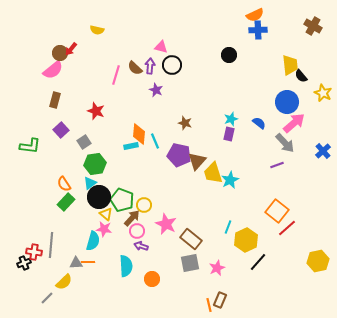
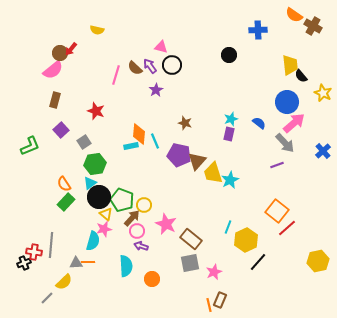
orange semicircle at (255, 15): moved 39 px right; rotated 60 degrees clockwise
purple arrow at (150, 66): rotated 42 degrees counterclockwise
purple star at (156, 90): rotated 16 degrees clockwise
green L-shape at (30, 146): rotated 30 degrees counterclockwise
pink star at (104, 229): rotated 21 degrees counterclockwise
pink star at (217, 268): moved 3 px left, 4 px down
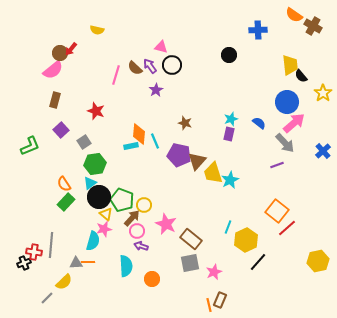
yellow star at (323, 93): rotated 12 degrees clockwise
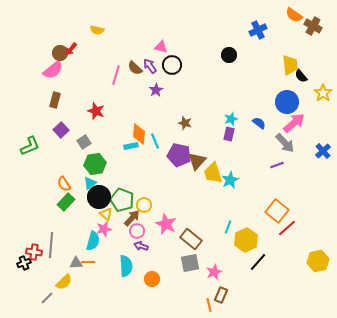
blue cross at (258, 30): rotated 24 degrees counterclockwise
brown rectangle at (220, 300): moved 1 px right, 5 px up
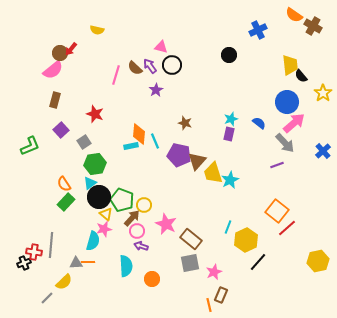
red star at (96, 111): moved 1 px left, 3 px down
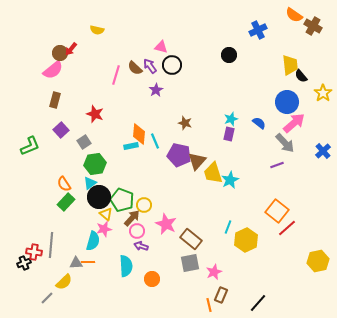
black line at (258, 262): moved 41 px down
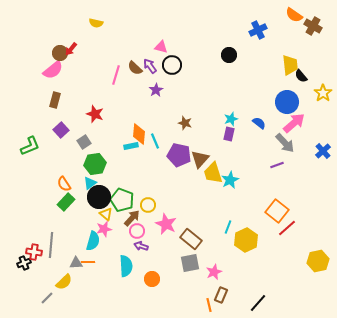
yellow semicircle at (97, 30): moved 1 px left, 7 px up
brown triangle at (197, 161): moved 3 px right, 2 px up
yellow circle at (144, 205): moved 4 px right
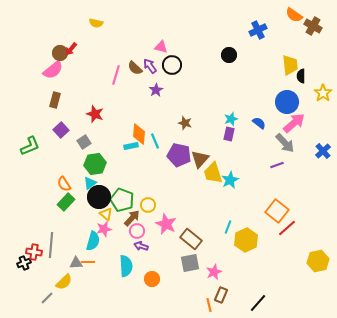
black semicircle at (301, 76): rotated 40 degrees clockwise
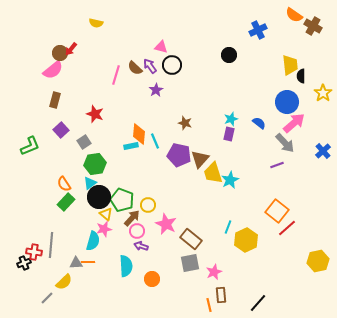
brown rectangle at (221, 295): rotated 28 degrees counterclockwise
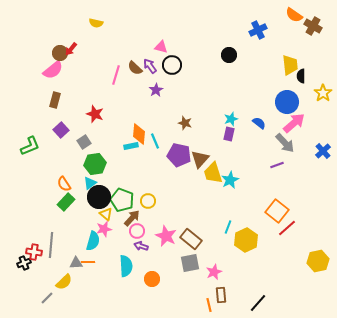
yellow circle at (148, 205): moved 4 px up
pink star at (166, 224): moved 12 px down
